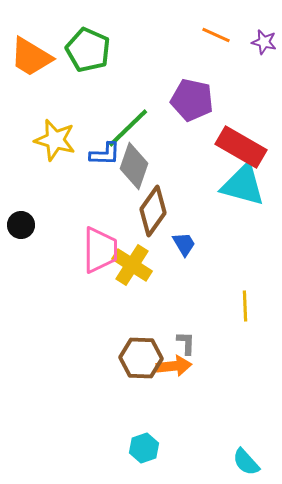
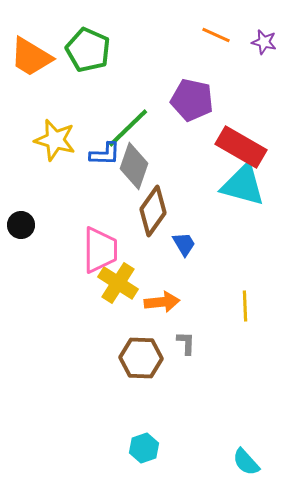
yellow cross: moved 14 px left, 18 px down
orange arrow: moved 12 px left, 64 px up
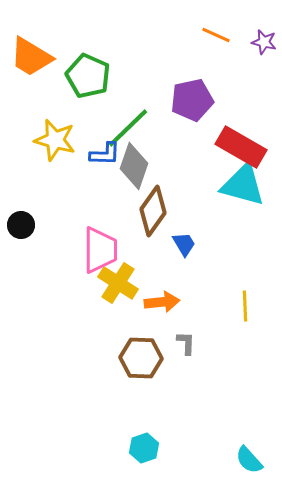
green pentagon: moved 26 px down
purple pentagon: rotated 24 degrees counterclockwise
cyan semicircle: moved 3 px right, 2 px up
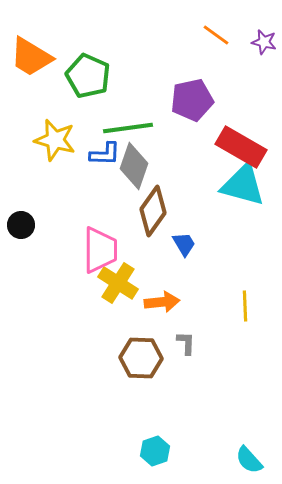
orange line: rotated 12 degrees clockwise
green line: rotated 36 degrees clockwise
cyan hexagon: moved 11 px right, 3 px down
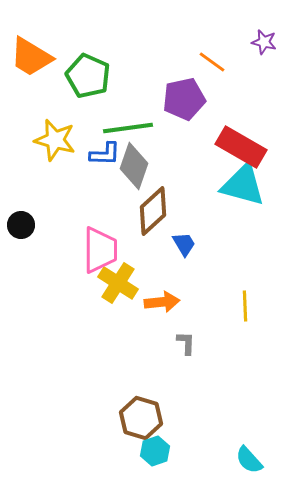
orange line: moved 4 px left, 27 px down
purple pentagon: moved 8 px left, 1 px up
brown diamond: rotated 12 degrees clockwise
brown hexagon: moved 60 px down; rotated 15 degrees clockwise
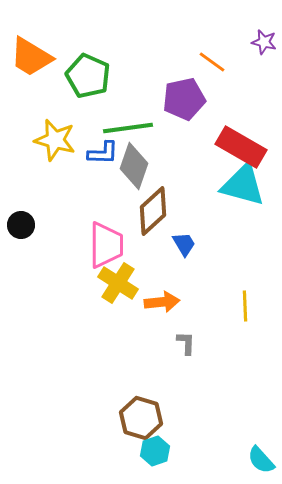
blue L-shape: moved 2 px left, 1 px up
pink trapezoid: moved 6 px right, 5 px up
cyan semicircle: moved 12 px right
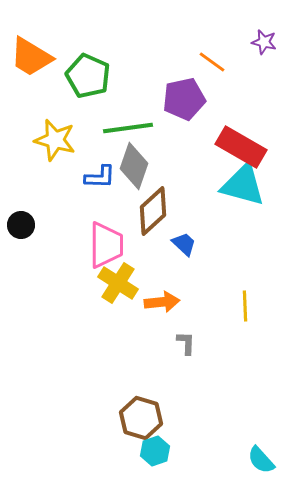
blue L-shape: moved 3 px left, 24 px down
blue trapezoid: rotated 16 degrees counterclockwise
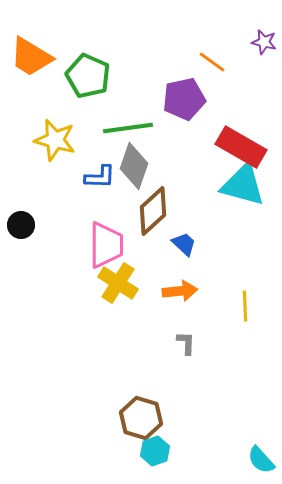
orange arrow: moved 18 px right, 11 px up
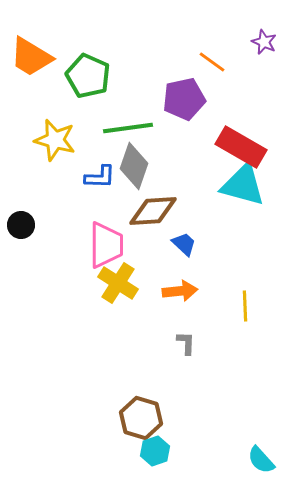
purple star: rotated 10 degrees clockwise
brown diamond: rotated 39 degrees clockwise
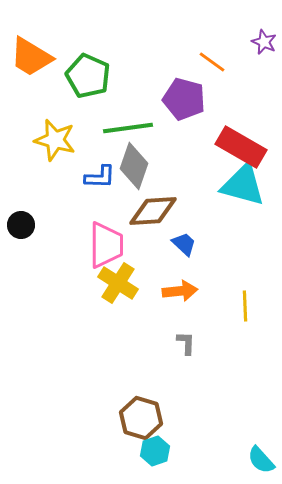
purple pentagon: rotated 27 degrees clockwise
